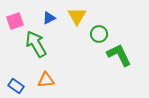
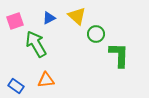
yellow triangle: rotated 18 degrees counterclockwise
green circle: moved 3 px left
green L-shape: rotated 28 degrees clockwise
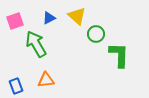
blue rectangle: rotated 35 degrees clockwise
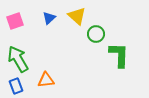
blue triangle: rotated 16 degrees counterclockwise
green arrow: moved 18 px left, 15 px down
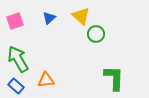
yellow triangle: moved 4 px right
green L-shape: moved 5 px left, 23 px down
blue rectangle: rotated 28 degrees counterclockwise
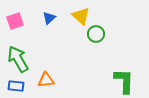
green L-shape: moved 10 px right, 3 px down
blue rectangle: rotated 35 degrees counterclockwise
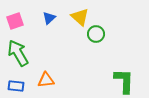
yellow triangle: moved 1 px left, 1 px down
green arrow: moved 6 px up
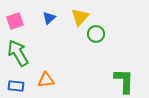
yellow triangle: rotated 30 degrees clockwise
